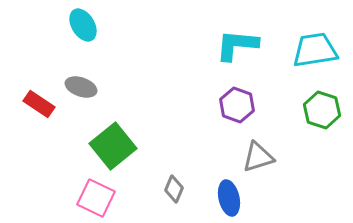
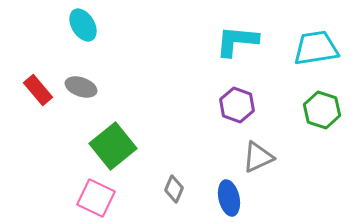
cyan L-shape: moved 4 px up
cyan trapezoid: moved 1 px right, 2 px up
red rectangle: moved 1 px left, 14 px up; rotated 16 degrees clockwise
gray triangle: rotated 8 degrees counterclockwise
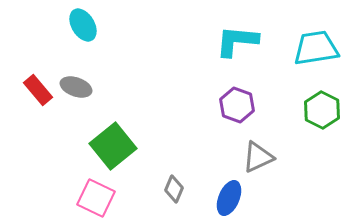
gray ellipse: moved 5 px left
green hexagon: rotated 9 degrees clockwise
blue ellipse: rotated 36 degrees clockwise
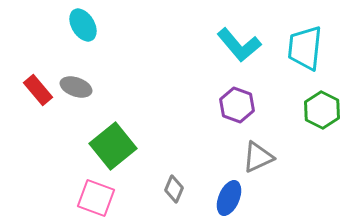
cyan L-shape: moved 2 px right, 4 px down; rotated 135 degrees counterclockwise
cyan trapezoid: moved 11 px left; rotated 75 degrees counterclockwise
pink square: rotated 6 degrees counterclockwise
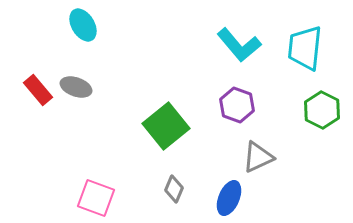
green square: moved 53 px right, 20 px up
